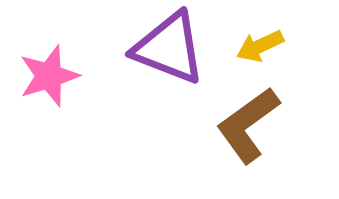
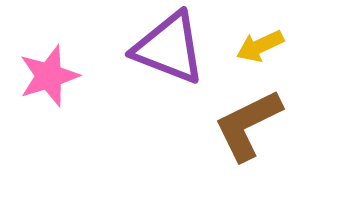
brown L-shape: rotated 10 degrees clockwise
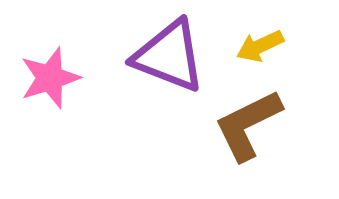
purple triangle: moved 8 px down
pink star: moved 1 px right, 2 px down
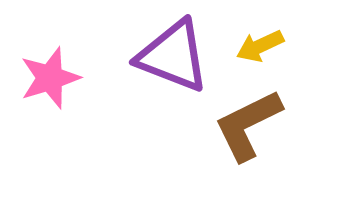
purple triangle: moved 4 px right
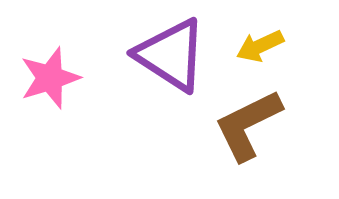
purple triangle: moved 2 px left, 1 px up; rotated 12 degrees clockwise
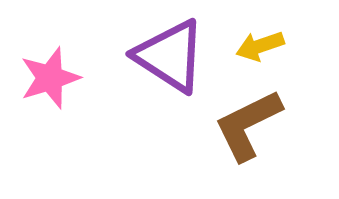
yellow arrow: rotated 6 degrees clockwise
purple triangle: moved 1 px left, 1 px down
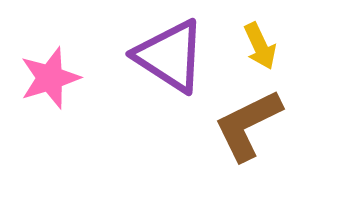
yellow arrow: rotated 96 degrees counterclockwise
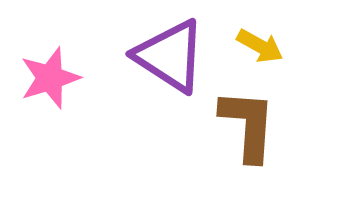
yellow arrow: rotated 36 degrees counterclockwise
brown L-shape: rotated 120 degrees clockwise
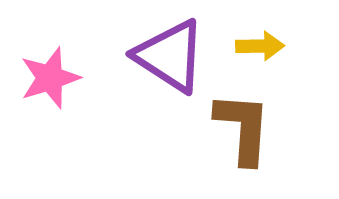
yellow arrow: rotated 30 degrees counterclockwise
brown L-shape: moved 5 px left, 3 px down
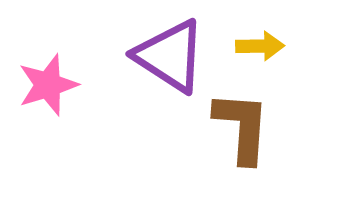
pink star: moved 2 px left, 7 px down
brown L-shape: moved 1 px left, 1 px up
